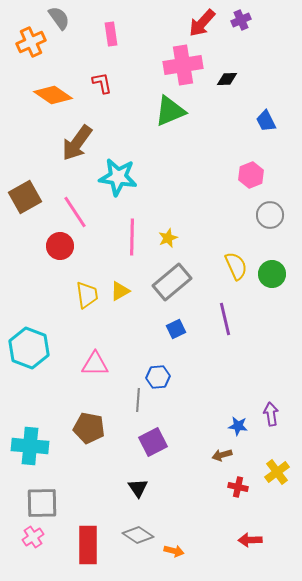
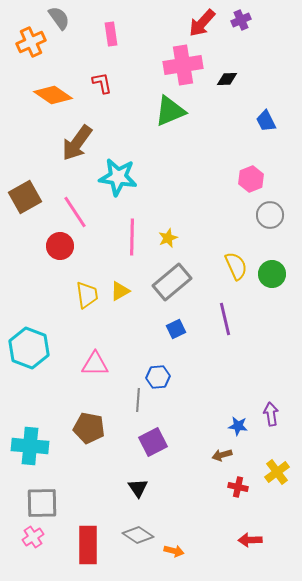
pink hexagon at (251, 175): moved 4 px down
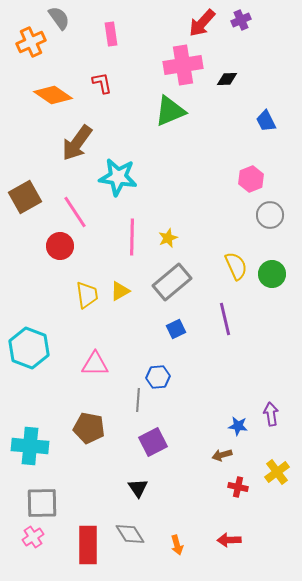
gray diamond at (138, 535): moved 8 px left, 1 px up; rotated 24 degrees clockwise
red arrow at (250, 540): moved 21 px left
orange arrow at (174, 551): moved 3 px right, 6 px up; rotated 60 degrees clockwise
